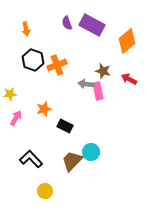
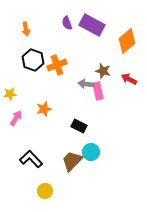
black rectangle: moved 14 px right
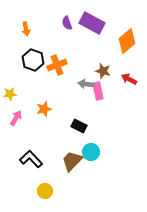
purple rectangle: moved 2 px up
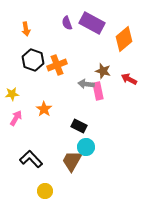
orange diamond: moved 3 px left, 2 px up
yellow star: moved 2 px right
orange star: rotated 21 degrees counterclockwise
cyan circle: moved 5 px left, 5 px up
brown trapezoid: rotated 15 degrees counterclockwise
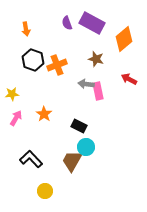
brown star: moved 7 px left, 12 px up
orange star: moved 5 px down
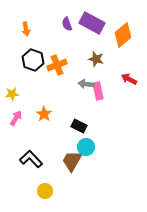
purple semicircle: moved 1 px down
orange diamond: moved 1 px left, 4 px up
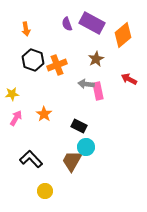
brown star: rotated 28 degrees clockwise
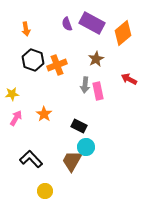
orange diamond: moved 2 px up
gray arrow: moved 1 px left, 1 px down; rotated 91 degrees counterclockwise
